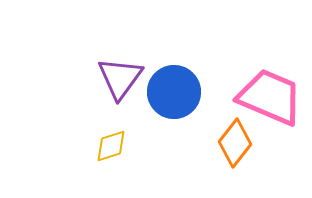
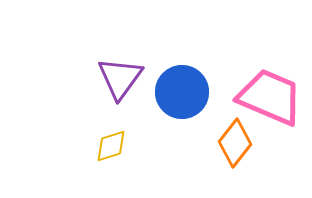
blue circle: moved 8 px right
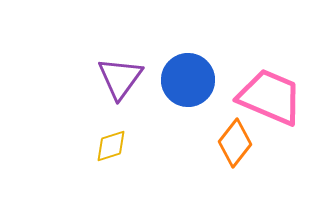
blue circle: moved 6 px right, 12 px up
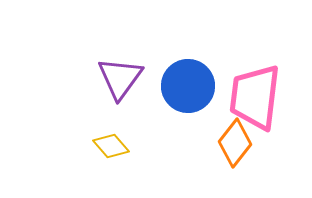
blue circle: moved 6 px down
pink trapezoid: moved 15 px left; rotated 106 degrees counterclockwise
yellow diamond: rotated 66 degrees clockwise
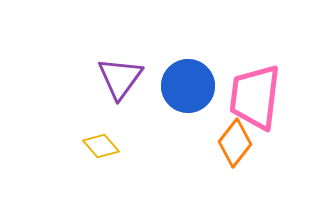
yellow diamond: moved 10 px left
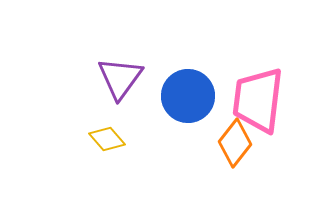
blue circle: moved 10 px down
pink trapezoid: moved 3 px right, 3 px down
yellow diamond: moved 6 px right, 7 px up
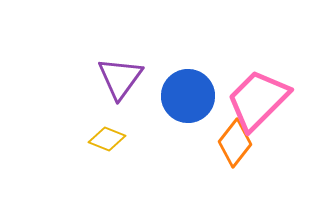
pink trapezoid: rotated 38 degrees clockwise
yellow diamond: rotated 27 degrees counterclockwise
